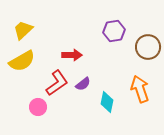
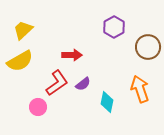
purple hexagon: moved 4 px up; rotated 20 degrees counterclockwise
yellow semicircle: moved 2 px left
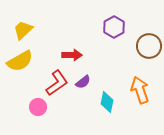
brown circle: moved 1 px right, 1 px up
purple semicircle: moved 2 px up
orange arrow: moved 1 px down
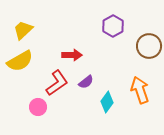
purple hexagon: moved 1 px left, 1 px up
purple semicircle: moved 3 px right
cyan diamond: rotated 25 degrees clockwise
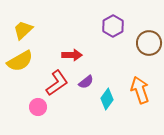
brown circle: moved 3 px up
cyan diamond: moved 3 px up
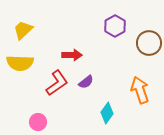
purple hexagon: moved 2 px right
yellow semicircle: moved 2 px down; rotated 32 degrees clockwise
cyan diamond: moved 14 px down
pink circle: moved 15 px down
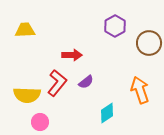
yellow trapezoid: moved 2 px right; rotated 40 degrees clockwise
yellow semicircle: moved 7 px right, 32 px down
red L-shape: rotated 16 degrees counterclockwise
cyan diamond: rotated 20 degrees clockwise
pink circle: moved 2 px right
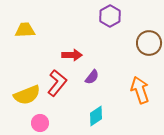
purple hexagon: moved 5 px left, 10 px up
purple semicircle: moved 6 px right, 5 px up; rotated 14 degrees counterclockwise
yellow semicircle: rotated 24 degrees counterclockwise
cyan diamond: moved 11 px left, 3 px down
pink circle: moved 1 px down
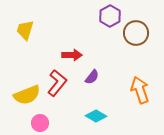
yellow trapezoid: rotated 70 degrees counterclockwise
brown circle: moved 13 px left, 10 px up
cyan diamond: rotated 65 degrees clockwise
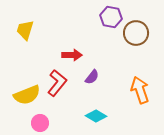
purple hexagon: moved 1 px right, 1 px down; rotated 20 degrees counterclockwise
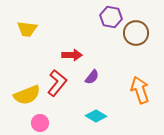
yellow trapezoid: moved 2 px right, 1 px up; rotated 100 degrees counterclockwise
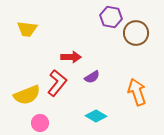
red arrow: moved 1 px left, 2 px down
purple semicircle: rotated 21 degrees clockwise
orange arrow: moved 3 px left, 2 px down
